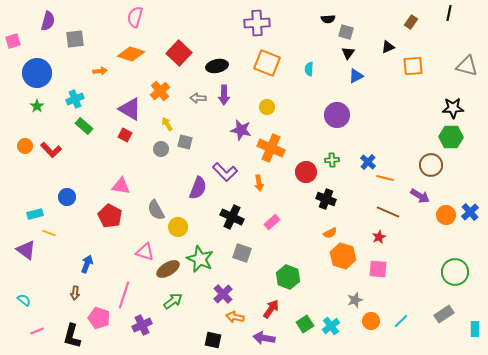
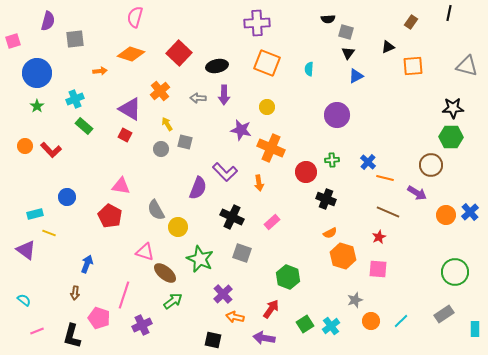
purple arrow at (420, 196): moved 3 px left, 3 px up
brown ellipse at (168, 269): moved 3 px left, 4 px down; rotated 70 degrees clockwise
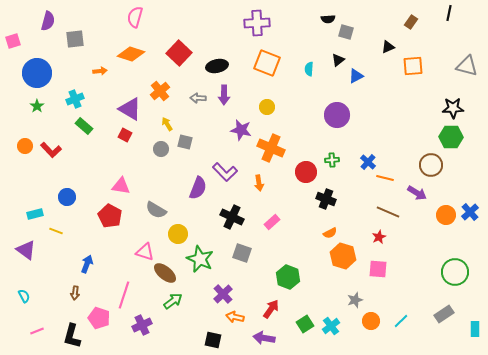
black triangle at (348, 53): moved 10 px left, 7 px down; rotated 16 degrees clockwise
gray semicircle at (156, 210): rotated 30 degrees counterclockwise
yellow circle at (178, 227): moved 7 px down
yellow line at (49, 233): moved 7 px right, 2 px up
cyan semicircle at (24, 300): moved 4 px up; rotated 24 degrees clockwise
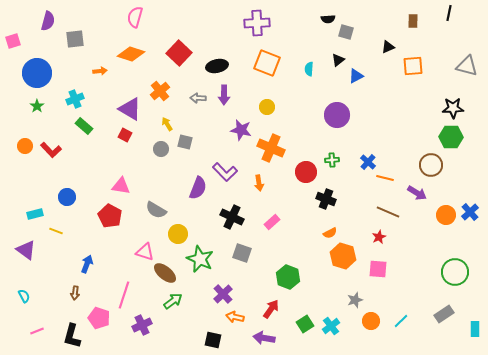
brown rectangle at (411, 22): moved 2 px right, 1 px up; rotated 32 degrees counterclockwise
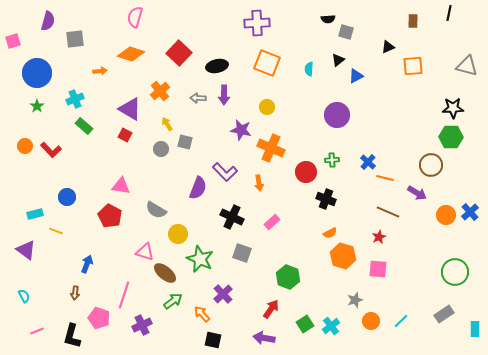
orange arrow at (235, 317): moved 33 px left, 3 px up; rotated 36 degrees clockwise
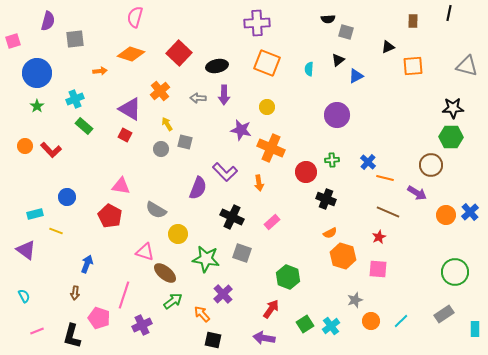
green star at (200, 259): moved 6 px right; rotated 16 degrees counterclockwise
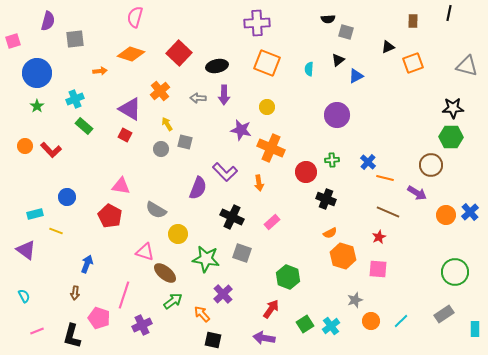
orange square at (413, 66): moved 3 px up; rotated 15 degrees counterclockwise
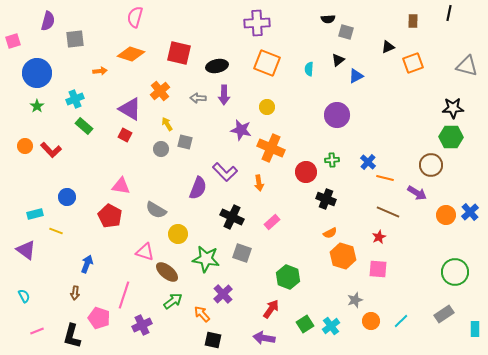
red square at (179, 53): rotated 30 degrees counterclockwise
brown ellipse at (165, 273): moved 2 px right, 1 px up
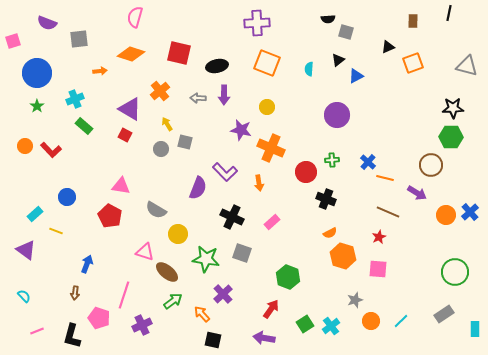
purple semicircle at (48, 21): moved 1 px left, 2 px down; rotated 96 degrees clockwise
gray square at (75, 39): moved 4 px right
cyan rectangle at (35, 214): rotated 28 degrees counterclockwise
cyan semicircle at (24, 296): rotated 16 degrees counterclockwise
